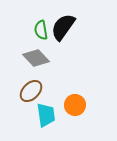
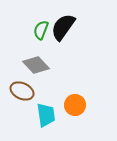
green semicircle: rotated 30 degrees clockwise
gray diamond: moved 7 px down
brown ellipse: moved 9 px left; rotated 70 degrees clockwise
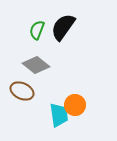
green semicircle: moved 4 px left
gray diamond: rotated 8 degrees counterclockwise
cyan trapezoid: moved 13 px right
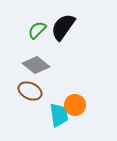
green semicircle: rotated 24 degrees clockwise
brown ellipse: moved 8 px right
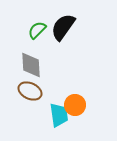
gray diamond: moved 5 px left; rotated 48 degrees clockwise
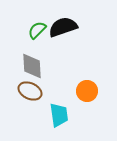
black semicircle: rotated 36 degrees clockwise
gray diamond: moved 1 px right, 1 px down
orange circle: moved 12 px right, 14 px up
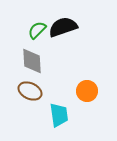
gray diamond: moved 5 px up
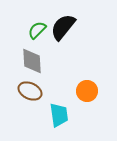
black semicircle: rotated 32 degrees counterclockwise
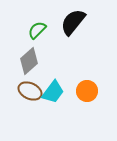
black semicircle: moved 10 px right, 5 px up
gray diamond: moved 3 px left; rotated 52 degrees clockwise
cyan trapezoid: moved 6 px left, 23 px up; rotated 45 degrees clockwise
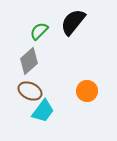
green semicircle: moved 2 px right, 1 px down
cyan trapezoid: moved 10 px left, 19 px down
